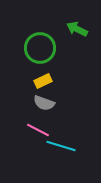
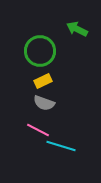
green circle: moved 3 px down
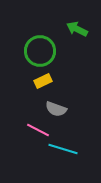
gray semicircle: moved 12 px right, 6 px down
cyan line: moved 2 px right, 3 px down
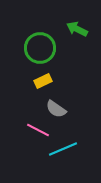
green circle: moved 3 px up
gray semicircle: rotated 15 degrees clockwise
cyan line: rotated 40 degrees counterclockwise
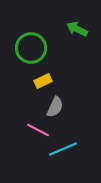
green circle: moved 9 px left
gray semicircle: moved 1 px left, 2 px up; rotated 100 degrees counterclockwise
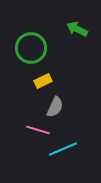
pink line: rotated 10 degrees counterclockwise
